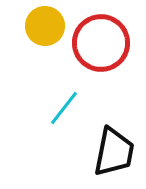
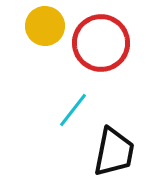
cyan line: moved 9 px right, 2 px down
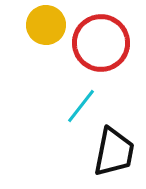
yellow circle: moved 1 px right, 1 px up
cyan line: moved 8 px right, 4 px up
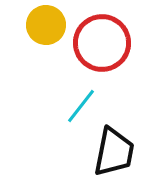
red circle: moved 1 px right
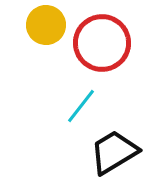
black trapezoid: rotated 132 degrees counterclockwise
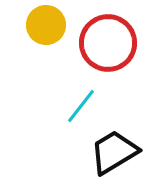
red circle: moved 6 px right
